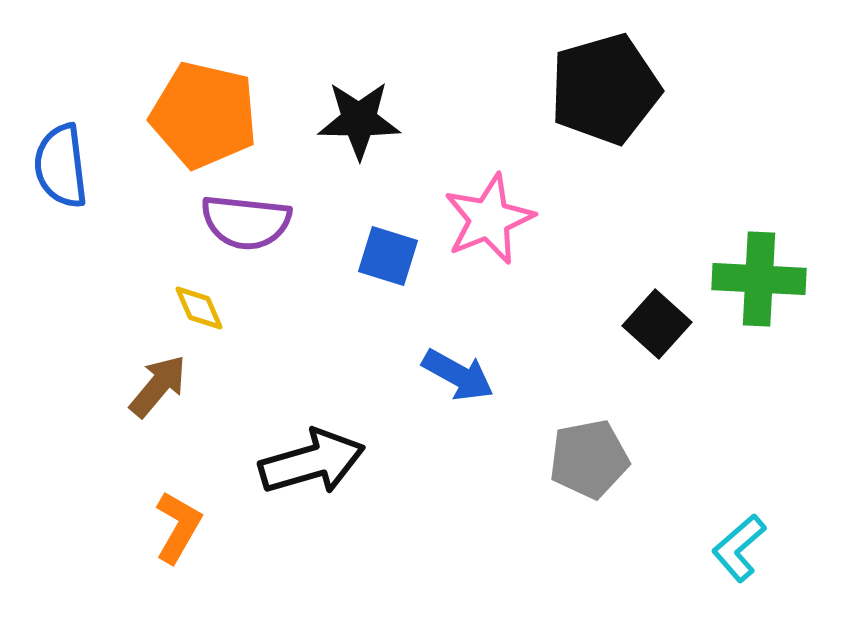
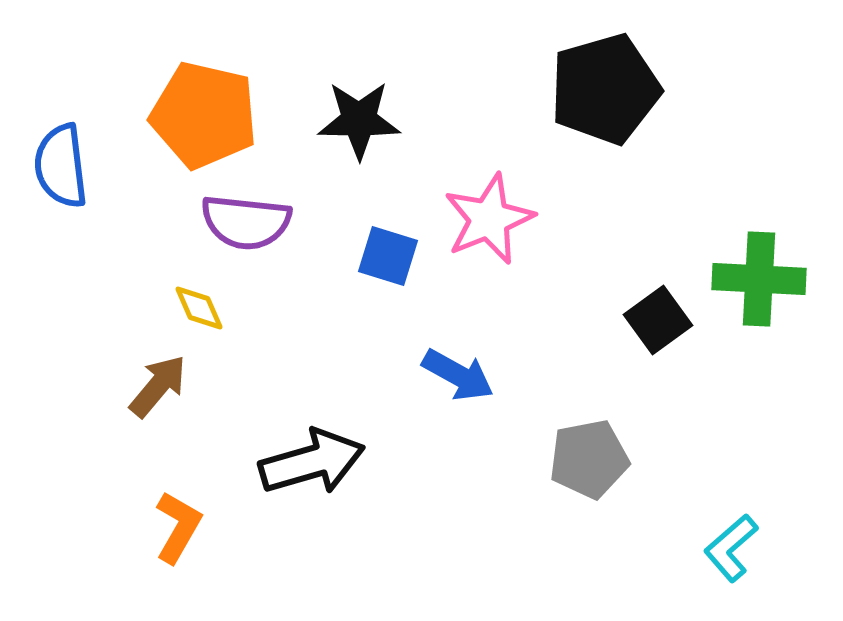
black square: moved 1 px right, 4 px up; rotated 12 degrees clockwise
cyan L-shape: moved 8 px left
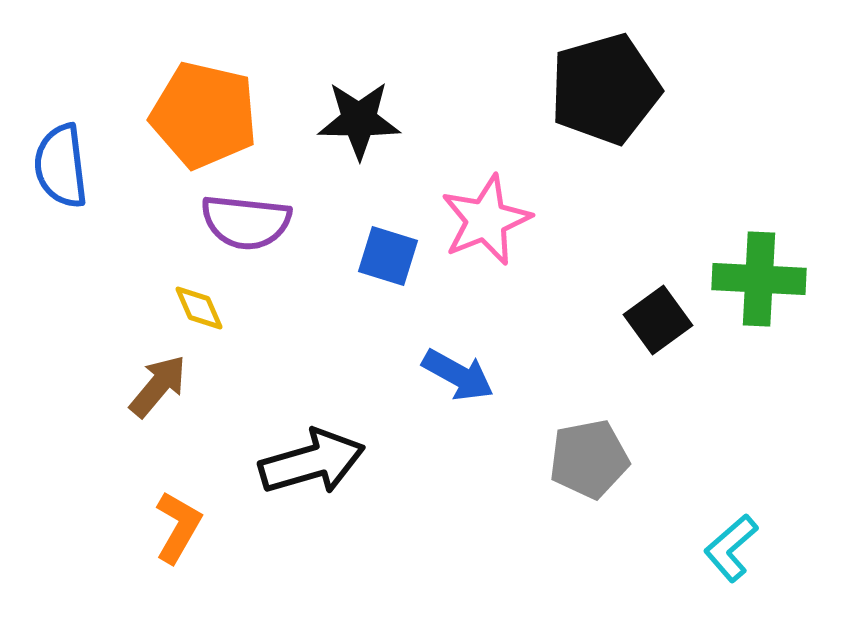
pink star: moved 3 px left, 1 px down
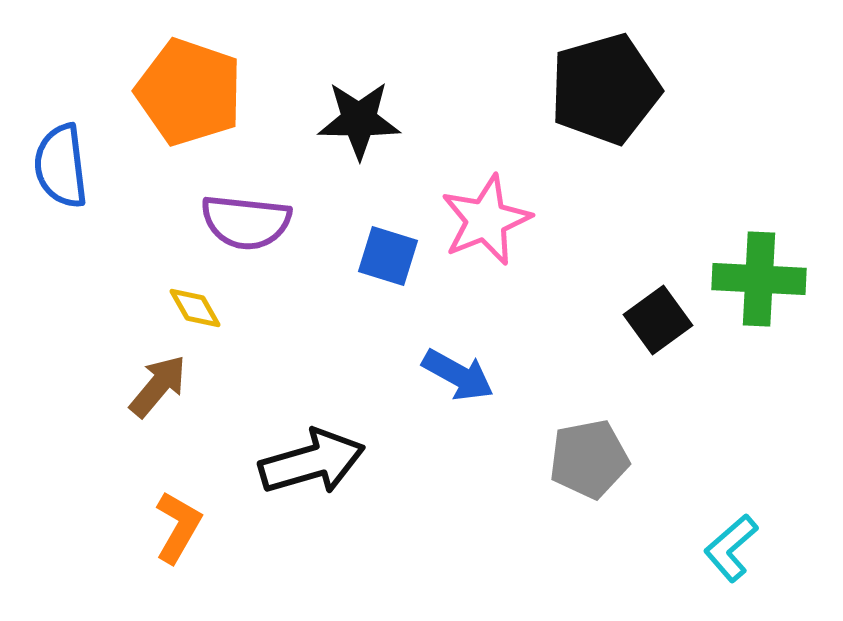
orange pentagon: moved 15 px left, 23 px up; rotated 6 degrees clockwise
yellow diamond: moved 4 px left; rotated 6 degrees counterclockwise
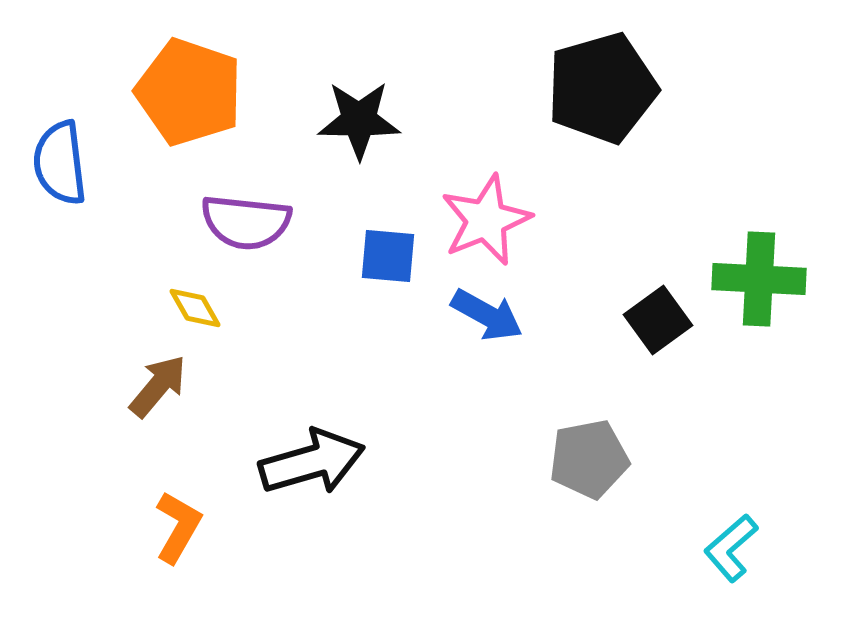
black pentagon: moved 3 px left, 1 px up
blue semicircle: moved 1 px left, 3 px up
blue square: rotated 12 degrees counterclockwise
blue arrow: moved 29 px right, 60 px up
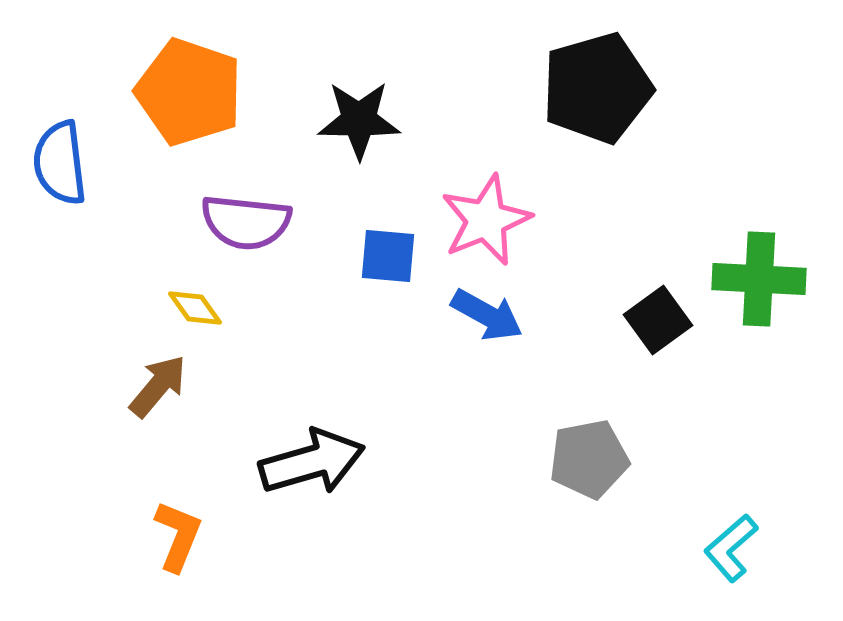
black pentagon: moved 5 px left
yellow diamond: rotated 6 degrees counterclockwise
orange L-shape: moved 9 px down; rotated 8 degrees counterclockwise
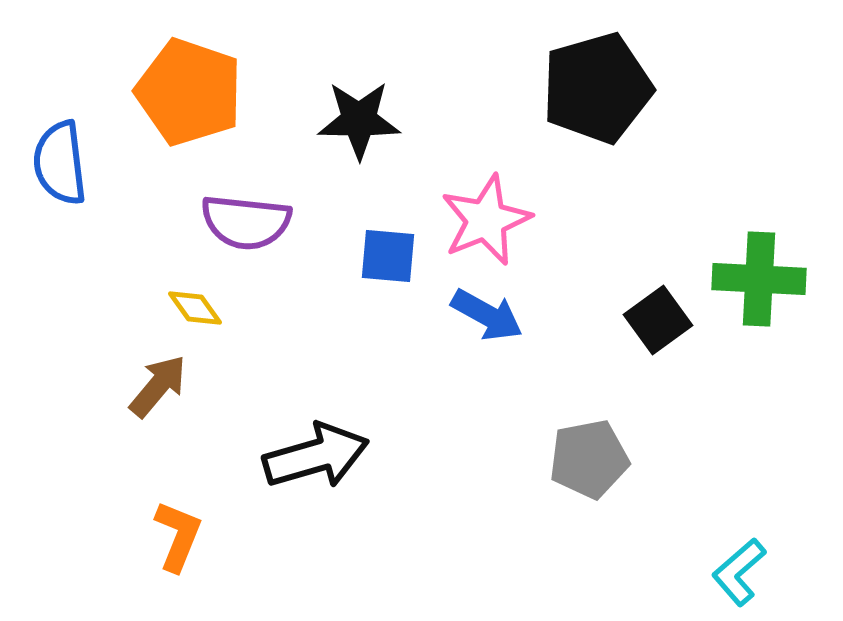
black arrow: moved 4 px right, 6 px up
cyan L-shape: moved 8 px right, 24 px down
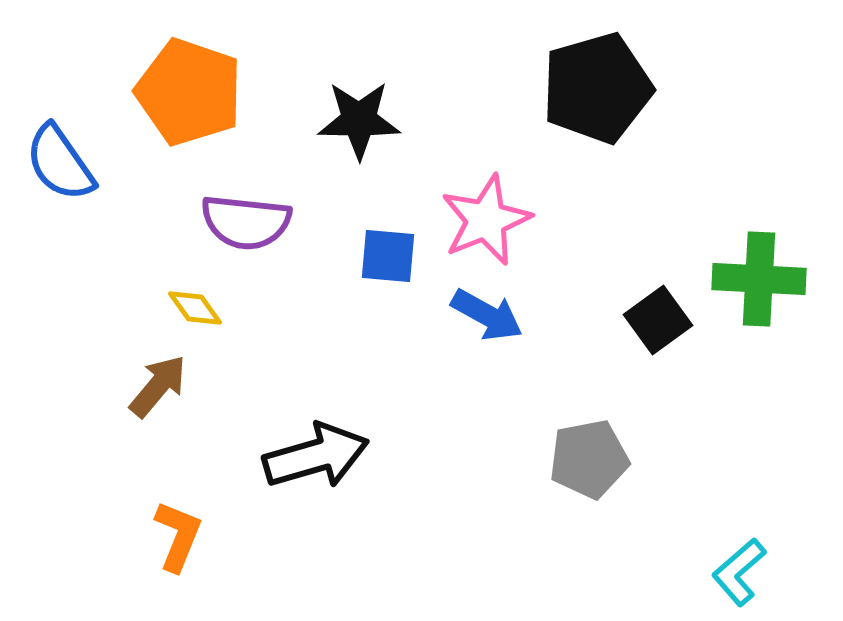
blue semicircle: rotated 28 degrees counterclockwise
